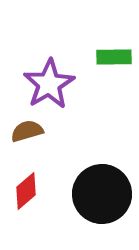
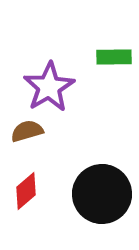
purple star: moved 3 px down
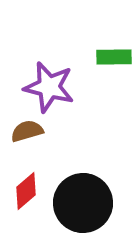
purple star: rotated 27 degrees counterclockwise
black circle: moved 19 px left, 9 px down
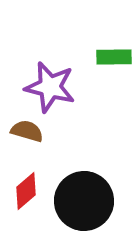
purple star: moved 1 px right
brown semicircle: rotated 32 degrees clockwise
black circle: moved 1 px right, 2 px up
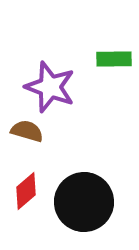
green rectangle: moved 2 px down
purple star: rotated 6 degrees clockwise
black circle: moved 1 px down
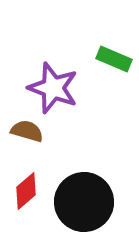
green rectangle: rotated 24 degrees clockwise
purple star: moved 3 px right, 1 px down
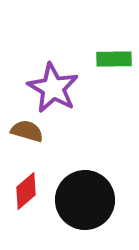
green rectangle: rotated 24 degrees counterclockwise
purple star: rotated 9 degrees clockwise
black circle: moved 1 px right, 2 px up
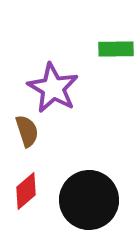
green rectangle: moved 2 px right, 10 px up
brown semicircle: rotated 56 degrees clockwise
black circle: moved 4 px right
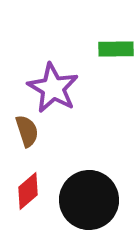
red diamond: moved 2 px right
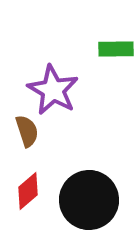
purple star: moved 2 px down
